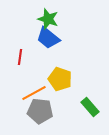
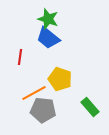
gray pentagon: moved 3 px right, 1 px up
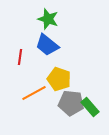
blue trapezoid: moved 1 px left, 7 px down
yellow pentagon: moved 1 px left
gray pentagon: moved 28 px right, 7 px up
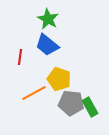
green star: rotated 10 degrees clockwise
green rectangle: rotated 12 degrees clockwise
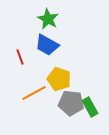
blue trapezoid: rotated 10 degrees counterclockwise
red line: rotated 28 degrees counterclockwise
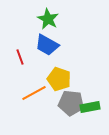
green rectangle: rotated 72 degrees counterclockwise
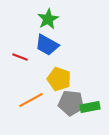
green star: rotated 15 degrees clockwise
red line: rotated 49 degrees counterclockwise
orange line: moved 3 px left, 7 px down
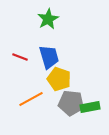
blue trapezoid: moved 2 px right, 12 px down; rotated 135 degrees counterclockwise
orange line: moved 1 px up
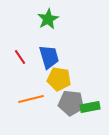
red line: rotated 35 degrees clockwise
yellow pentagon: rotated 10 degrees counterclockwise
orange line: rotated 15 degrees clockwise
